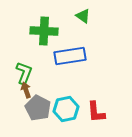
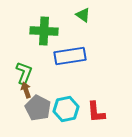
green triangle: moved 1 px up
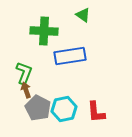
cyan hexagon: moved 2 px left
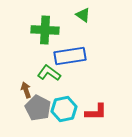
green cross: moved 1 px right, 1 px up
green L-shape: moved 25 px right; rotated 75 degrees counterclockwise
red L-shape: rotated 85 degrees counterclockwise
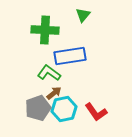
green triangle: rotated 35 degrees clockwise
brown arrow: moved 28 px right, 3 px down; rotated 70 degrees clockwise
gray pentagon: rotated 25 degrees clockwise
red L-shape: rotated 55 degrees clockwise
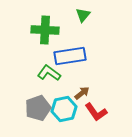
brown arrow: moved 28 px right
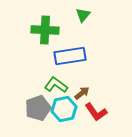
green L-shape: moved 7 px right, 12 px down
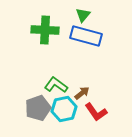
blue rectangle: moved 16 px right, 20 px up; rotated 24 degrees clockwise
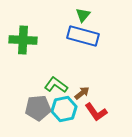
green cross: moved 22 px left, 10 px down
blue rectangle: moved 3 px left
gray pentagon: rotated 15 degrees clockwise
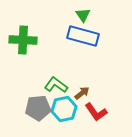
green triangle: rotated 14 degrees counterclockwise
